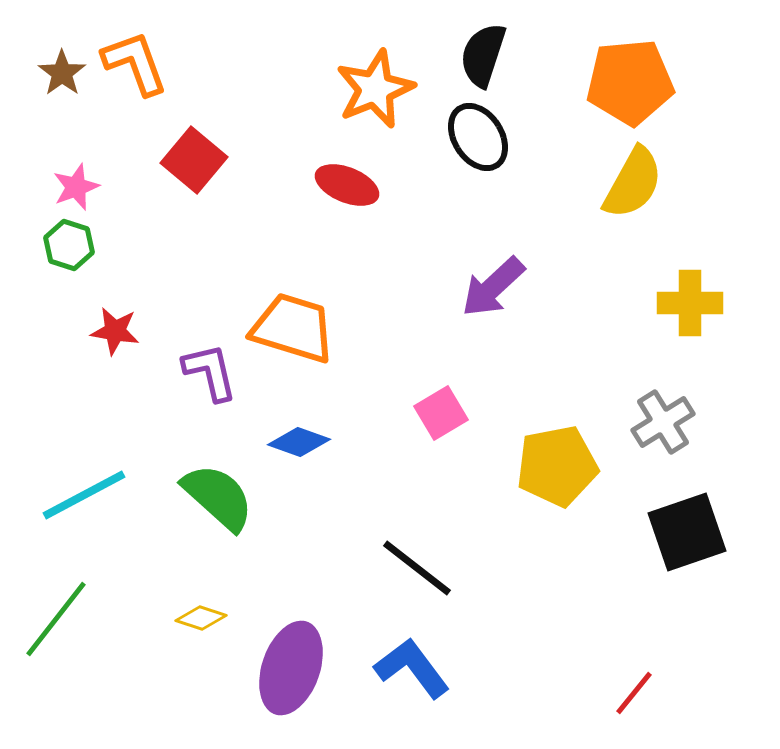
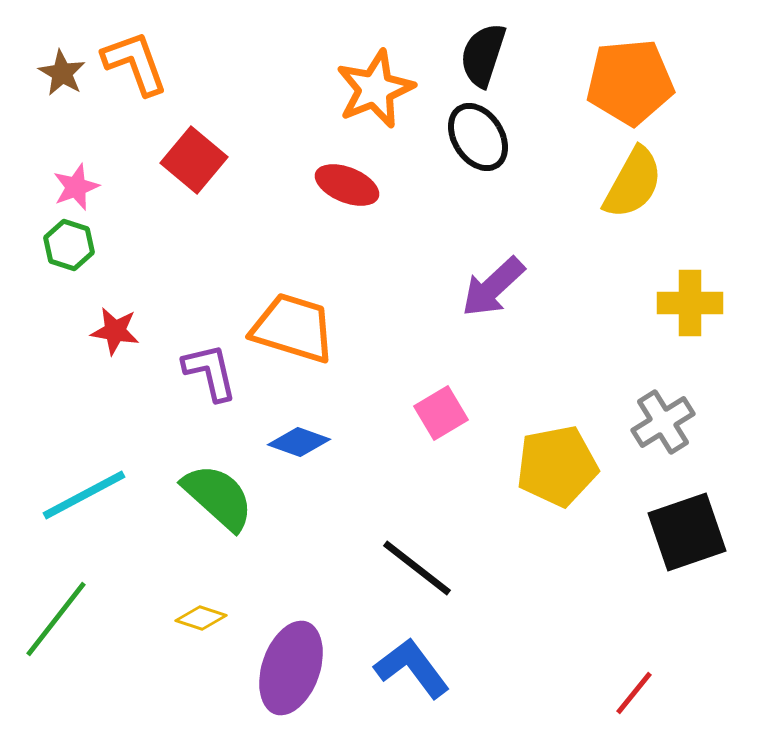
brown star: rotated 6 degrees counterclockwise
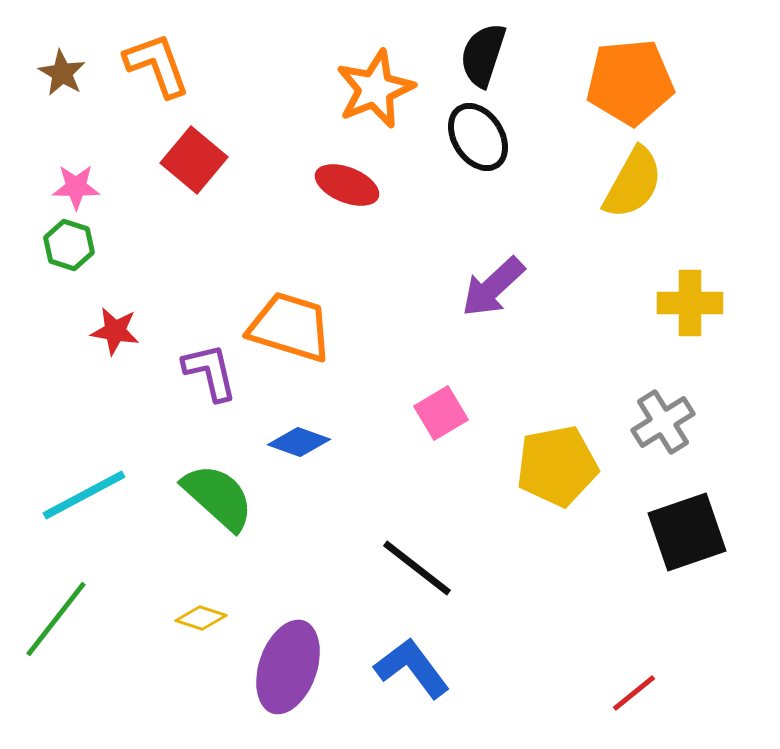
orange L-shape: moved 22 px right, 2 px down
pink star: rotated 21 degrees clockwise
orange trapezoid: moved 3 px left, 1 px up
purple ellipse: moved 3 px left, 1 px up
red line: rotated 12 degrees clockwise
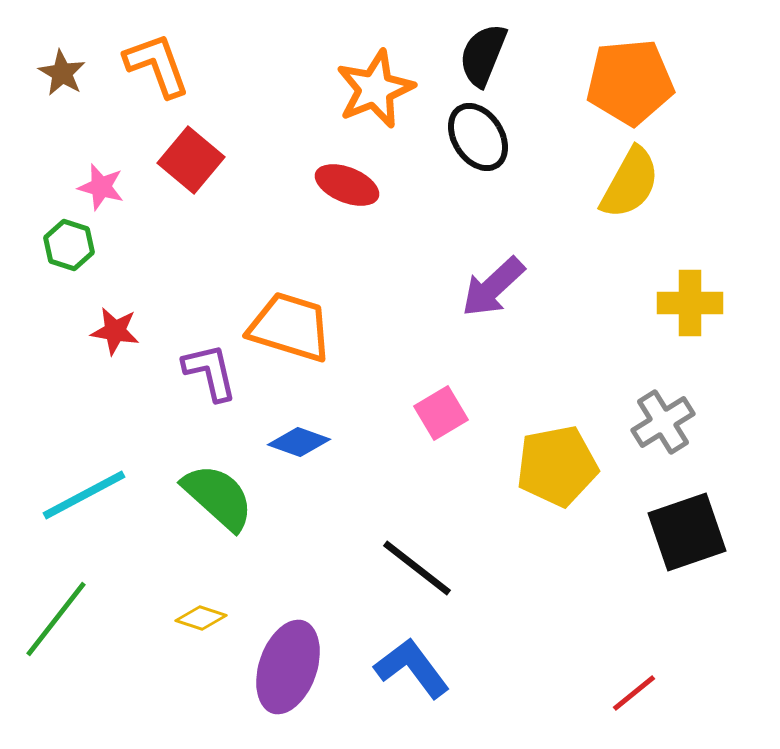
black semicircle: rotated 4 degrees clockwise
red square: moved 3 px left
yellow semicircle: moved 3 px left
pink star: moved 25 px right; rotated 15 degrees clockwise
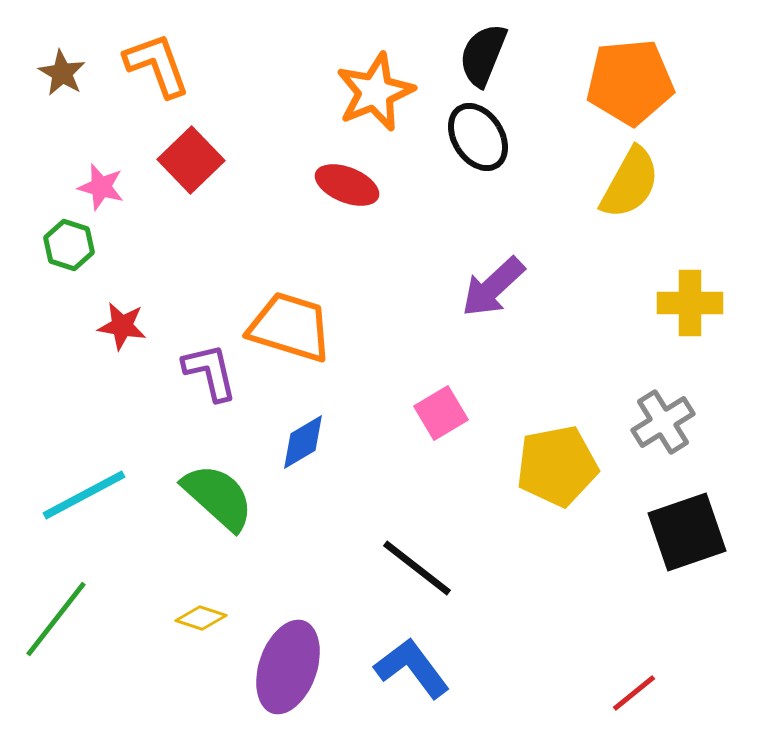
orange star: moved 3 px down
red square: rotated 6 degrees clockwise
red star: moved 7 px right, 5 px up
blue diamond: moved 4 px right; rotated 50 degrees counterclockwise
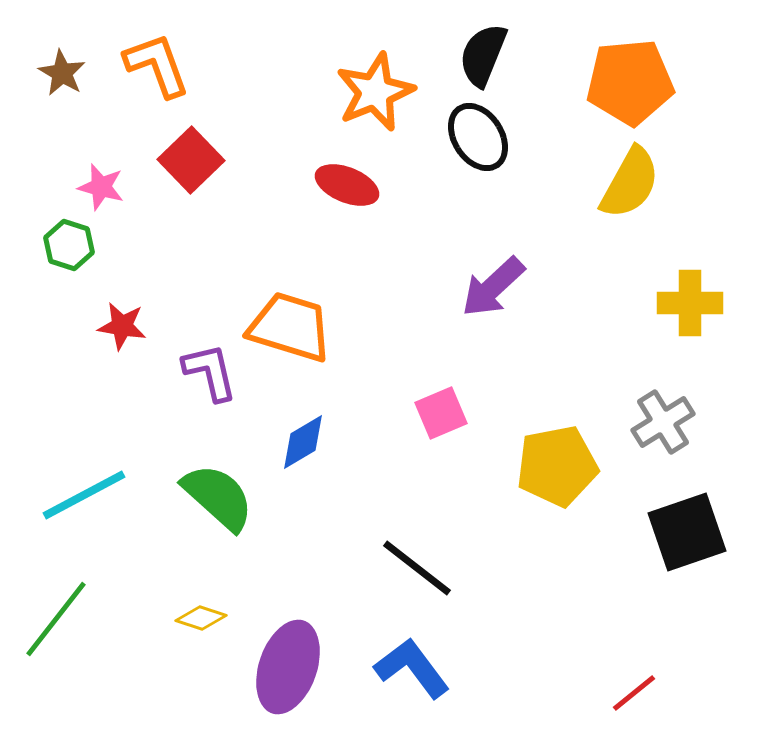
pink square: rotated 8 degrees clockwise
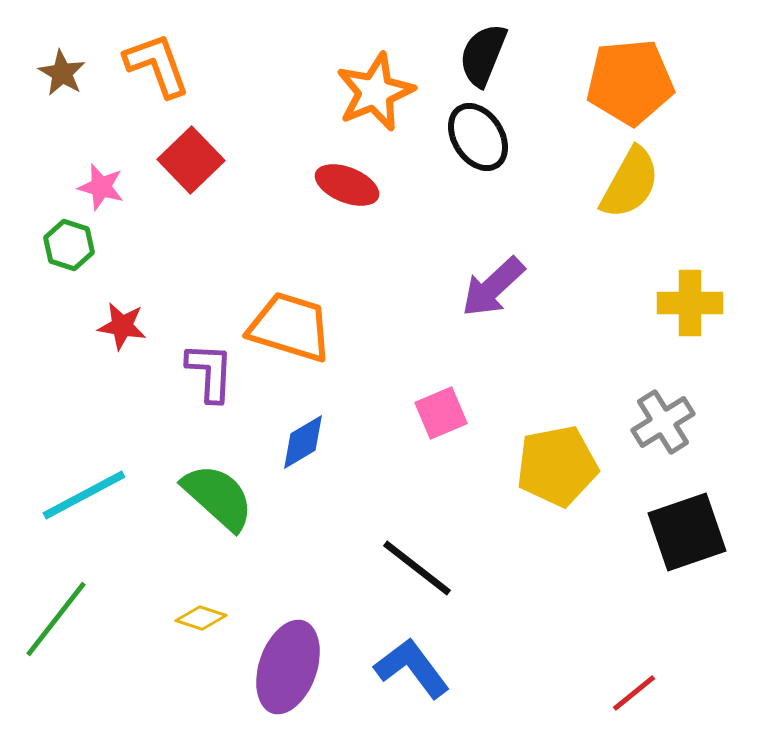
purple L-shape: rotated 16 degrees clockwise
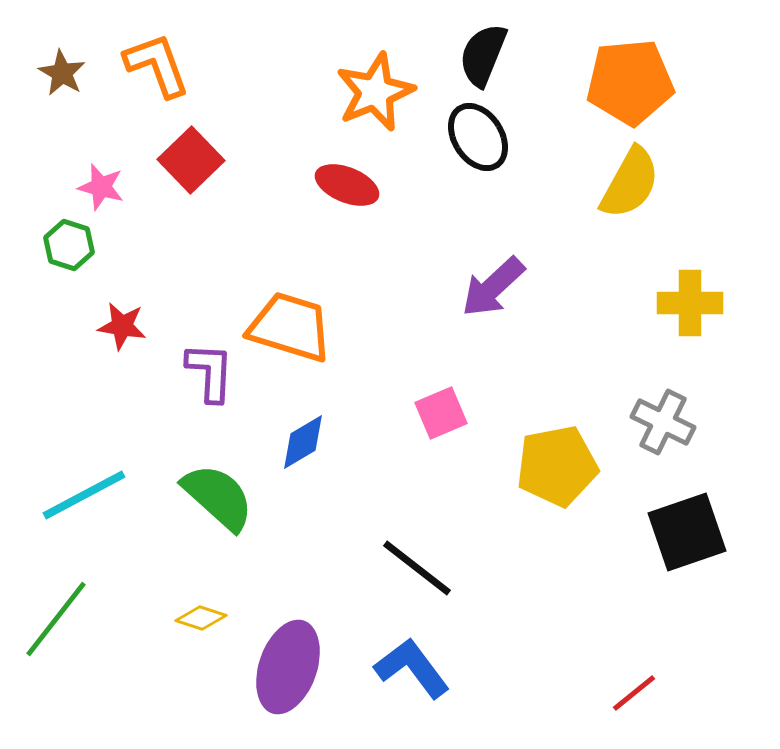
gray cross: rotated 32 degrees counterclockwise
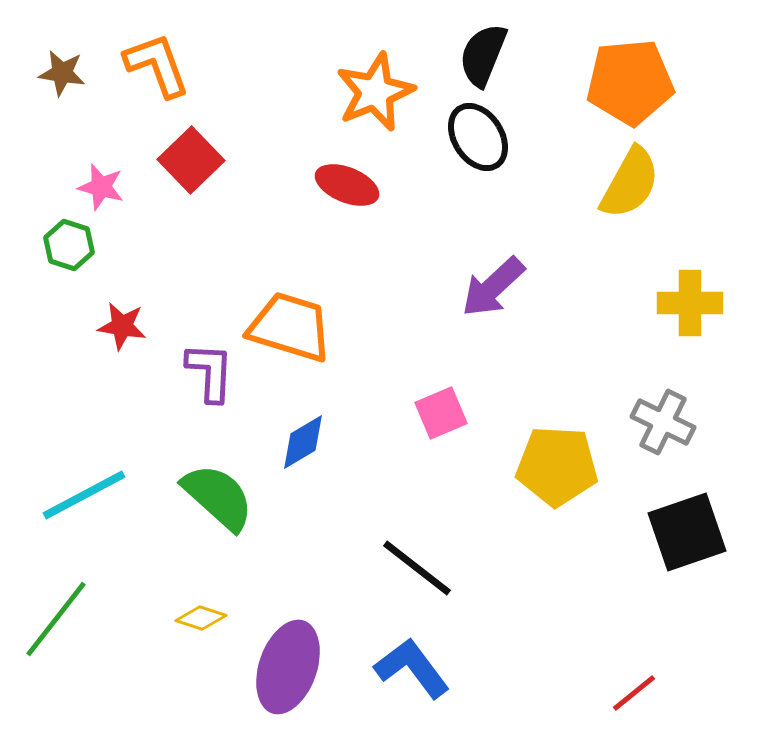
brown star: rotated 21 degrees counterclockwise
yellow pentagon: rotated 14 degrees clockwise
